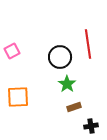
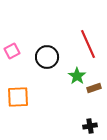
red line: rotated 16 degrees counterclockwise
black circle: moved 13 px left
green star: moved 10 px right, 8 px up
brown rectangle: moved 20 px right, 19 px up
black cross: moved 1 px left
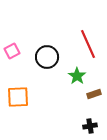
brown rectangle: moved 6 px down
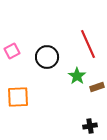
brown rectangle: moved 3 px right, 7 px up
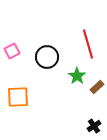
red line: rotated 8 degrees clockwise
brown rectangle: rotated 24 degrees counterclockwise
black cross: moved 4 px right; rotated 24 degrees counterclockwise
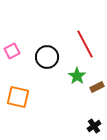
red line: moved 3 px left; rotated 12 degrees counterclockwise
brown rectangle: rotated 16 degrees clockwise
orange square: rotated 15 degrees clockwise
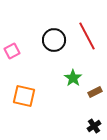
red line: moved 2 px right, 8 px up
black circle: moved 7 px right, 17 px up
green star: moved 4 px left, 2 px down
brown rectangle: moved 2 px left, 5 px down
orange square: moved 6 px right, 1 px up
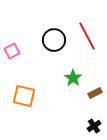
brown rectangle: moved 1 px down
